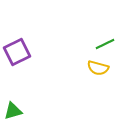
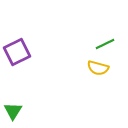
green triangle: rotated 42 degrees counterclockwise
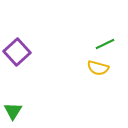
purple square: rotated 16 degrees counterclockwise
